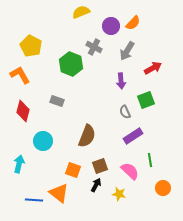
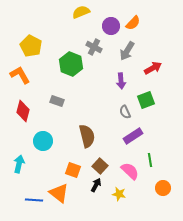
brown semicircle: rotated 35 degrees counterclockwise
brown square: rotated 28 degrees counterclockwise
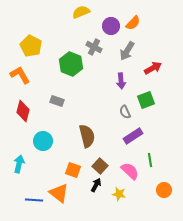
orange circle: moved 1 px right, 2 px down
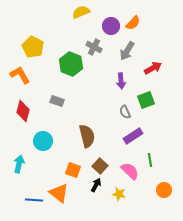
yellow pentagon: moved 2 px right, 1 px down
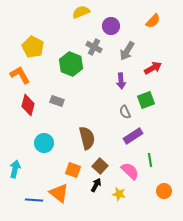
orange semicircle: moved 20 px right, 2 px up
red diamond: moved 5 px right, 6 px up
brown semicircle: moved 2 px down
cyan circle: moved 1 px right, 2 px down
cyan arrow: moved 4 px left, 5 px down
orange circle: moved 1 px down
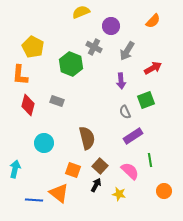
orange L-shape: rotated 145 degrees counterclockwise
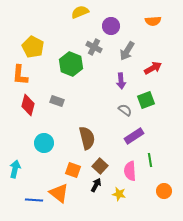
yellow semicircle: moved 1 px left
orange semicircle: rotated 42 degrees clockwise
gray semicircle: moved 2 px up; rotated 152 degrees clockwise
purple rectangle: moved 1 px right
pink semicircle: rotated 138 degrees counterclockwise
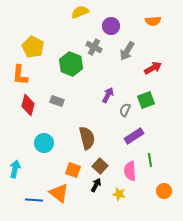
purple arrow: moved 13 px left, 14 px down; rotated 147 degrees counterclockwise
gray semicircle: rotated 104 degrees counterclockwise
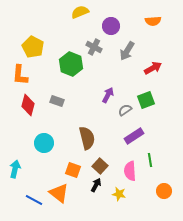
gray semicircle: rotated 32 degrees clockwise
blue line: rotated 24 degrees clockwise
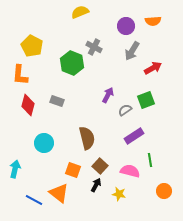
purple circle: moved 15 px right
yellow pentagon: moved 1 px left, 1 px up
gray arrow: moved 5 px right
green hexagon: moved 1 px right, 1 px up
pink semicircle: rotated 108 degrees clockwise
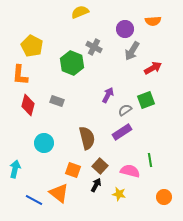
purple circle: moved 1 px left, 3 px down
purple rectangle: moved 12 px left, 4 px up
orange circle: moved 6 px down
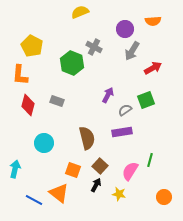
purple rectangle: rotated 24 degrees clockwise
green line: rotated 24 degrees clockwise
pink semicircle: rotated 72 degrees counterclockwise
